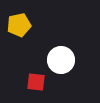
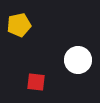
white circle: moved 17 px right
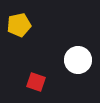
red square: rotated 12 degrees clockwise
